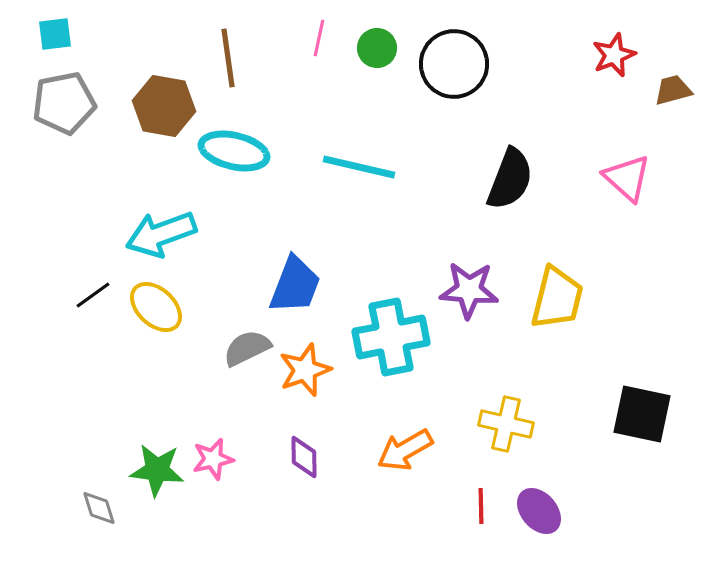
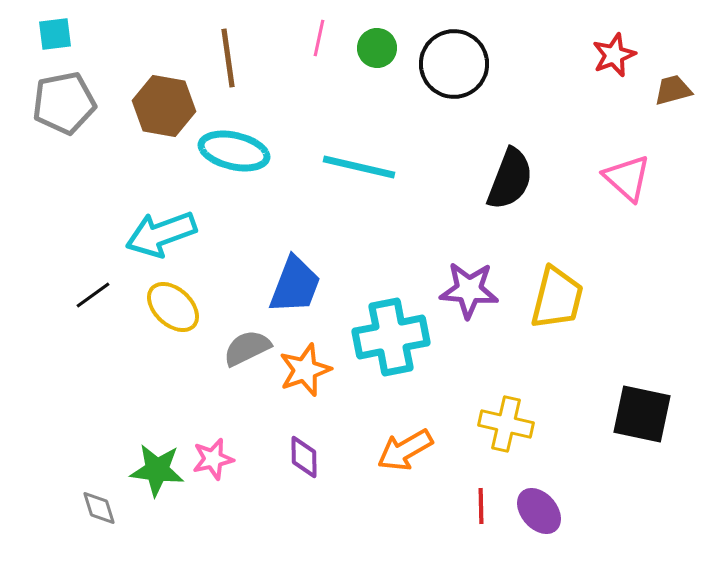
yellow ellipse: moved 17 px right
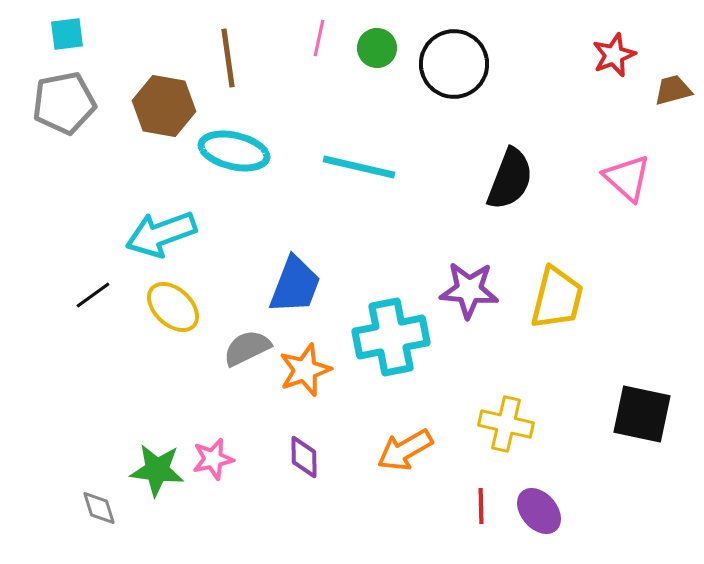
cyan square: moved 12 px right
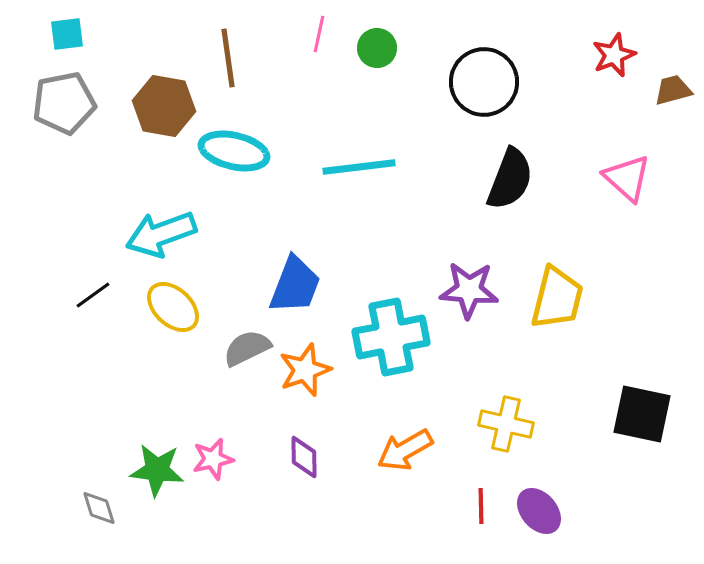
pink line: moved 4 px up
black circle: moved 30 px right, 18 px down
cyan line: rotated 20 degrees counterclockwise
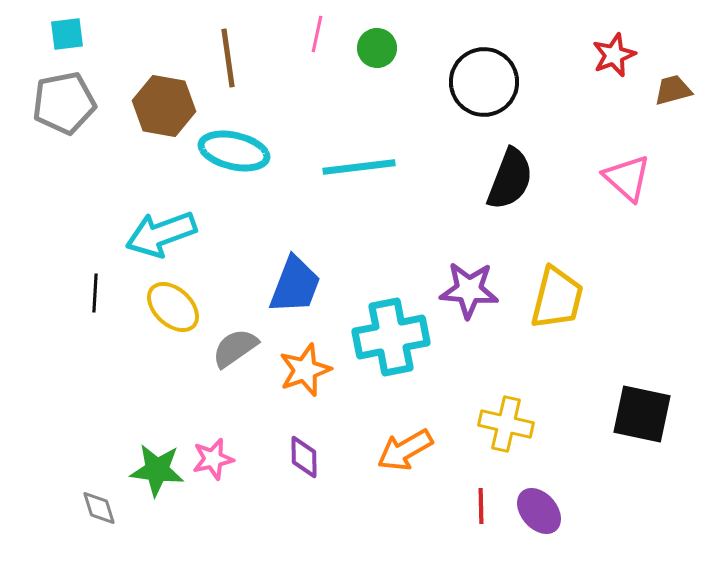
pink line: moved 2 px left
black line: moved 2 px right, 2 px up; rotated 51 degrees counterclockwise
gray semicircle: moved 12 px left; rotated 9 degrees counterclockwise
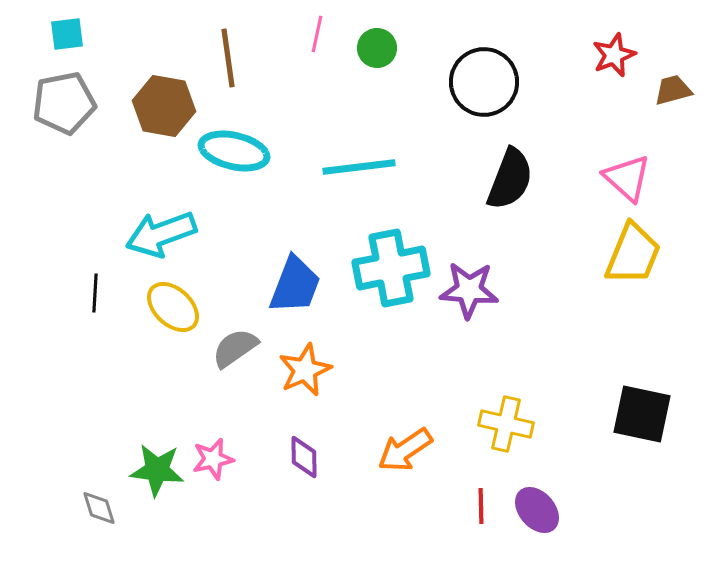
yellow trapezoid: moved 76 px right, 44 px up; rotated 8 degrees clockwise
cyan cross: moved 69 px up
orange star: rotated 4 degrees counterclockwise
orange arrow: rotated 4 degrees counterclockwise
purple ellipse: moved 2 px left, 1 px up
